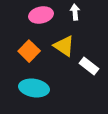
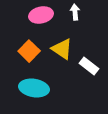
yellow triangle: moved 2 px left, 3 px down
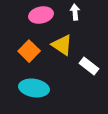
yellow triangle: moved 4 px up
